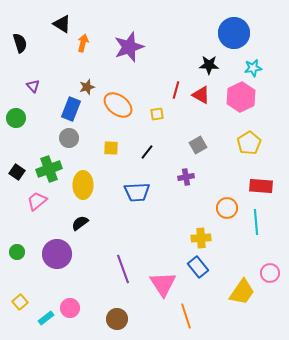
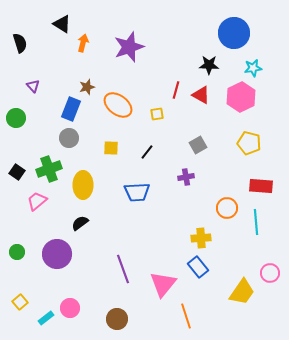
yellow pentagon at (249, 143): rotated 25 degrees counterclockwise
pink triangle at (163, 284): rotated 12 degrees clockwise
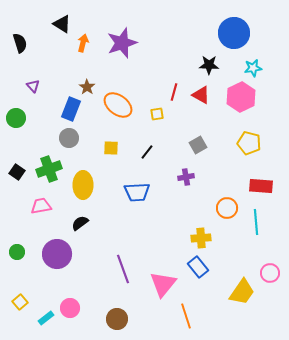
purple star at (129, 47): moved 7 px left, 4 px up
brown star at (87, 87): rotated 21 degrees counterclockwise
red line at (176, 90): moved 2 px left, 2 px down
pink trapezoid at (37, 201): moved 4 px right, 5 px down; rotated 30 degrees clockwise
